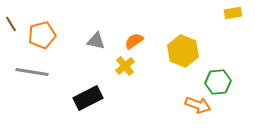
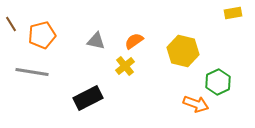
yellow hexagon: rotated 8 degrees counterclockwise
green hexagon: rotated 20 degrees counterclockwise
orange arrow: moved 2 px left, 1 px up
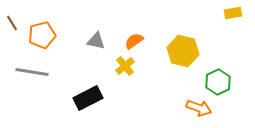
brown line: moved 1 px right, 1 px up
orange arrow: moved 3 px right, 4 px down
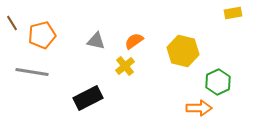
orange arrow: rotated 20 degrees counterclockwise
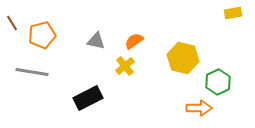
yellow hexagon: moved 7 px down
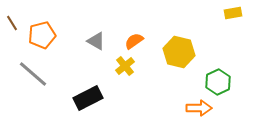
gray triangle: rotated 18 degrees clockwise
yellow hexagon: moved 4 px left, 6 px up
gray line: moved 1 px right, 2 px down; rotated 32 degrees clockwise
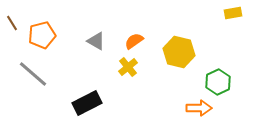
yellow cross: moved 3 px right, 1 px down
black rectangle: moved 1 px left, 5 px down
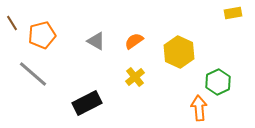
yellow hexagon: rotated 12 degrees clockwise
yellow cross: moved 7 px right, 10 px down
orange arrow: rotated 95 degrees counterclockwise
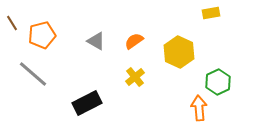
yellow rectangle: moved 22 px left
